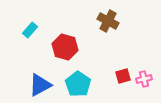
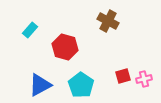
cyan pentagon: moved 3 px right, 1 px down
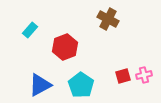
brown cross: moved 2 px up
red hexagon: rotated 25 degrees clockwise
pink cross: moved 4 px up
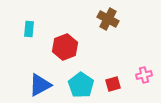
cyan rectangle: moved 1 px left, 1 px up; rotated 35 degrees counterclockwise
red square: moved 10 px left, 8 px down
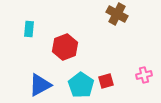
brown cross: moved 9 px right, 5 px up
red square: moved 7 px left, 3 px up
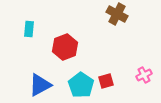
pink cross: rotated 14 degrees counterclockwise
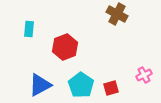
red square: moved 5 px right, 7 px down
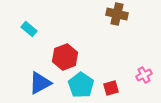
brown cross: rotated 15 degrees counterclockwise
cyan rectangle: rotated 56 degrees counterclockwise
red hexagon: moved 10 px down
blue triangle: moved 2 px up
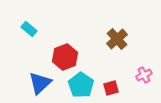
brown cross: moved 25 px down; rotated 35 degrees clockwise
blue triangle: rotated 15 degrees counterclockwise
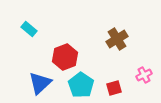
brown cross: rotated 10 degrees clockwise
red square: moved 3 px right
